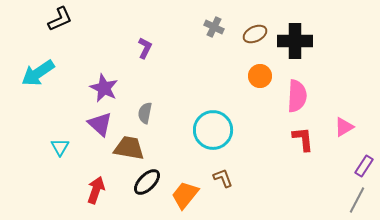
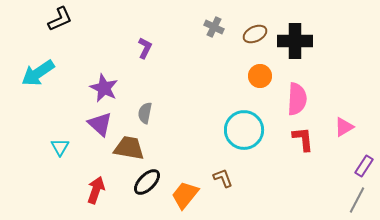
pink semicircle: moved 3 px down
cyan circle: moved 31 px right
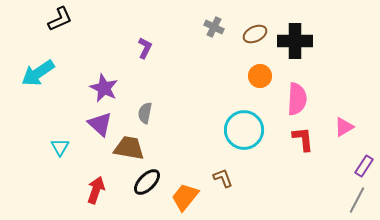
orange trapezoid: moved 2 px down
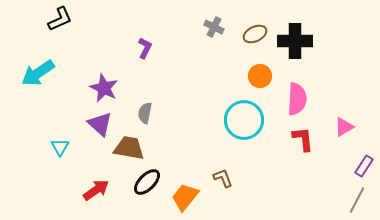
cyan circle: moved 10 px up
red arrow: rotated 36 degrees clockwise
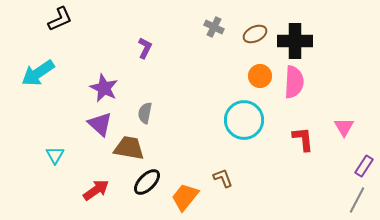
pink semicircle: moved 3 px left, 17 px up
pink triangle: rotated 30 degrees counterclockwise
cyan triangle: moved 5 px left, 8 px down
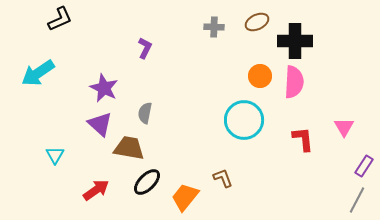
gray cross: rotated 24 degrees counterclockwise
brown ellipse: moved 2 px right, 12 px up
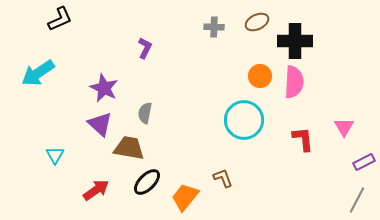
purple rectangle: moved 4 px up; rotated 30 degrees clockwise
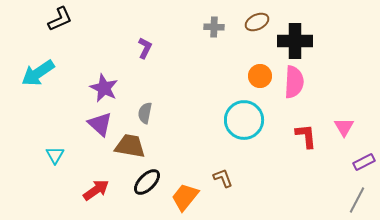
red L-shape: moved 3 px right, 3 px up
brown trapezoid: moved 1 px right, 2 px up
